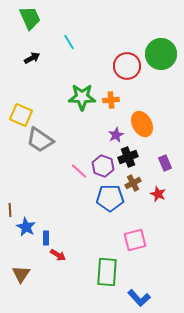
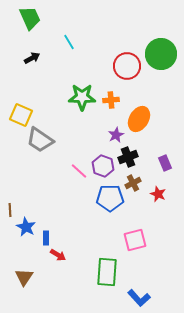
orange ellipse: moved 3 px left, 5 px up; rotated 60 degrees clockwise
brown triangle: moved 3 px right, 3 px down
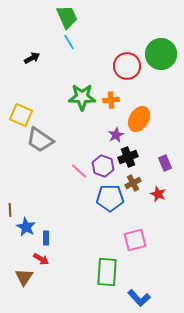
green trapezoid: moved 37 px right, 1 px up
red arrow: moved 17 px left, 4 px down
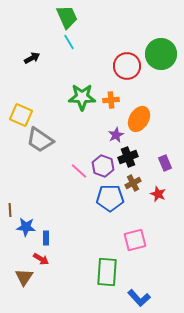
blue star: rotated 24 degrees counterclockwise
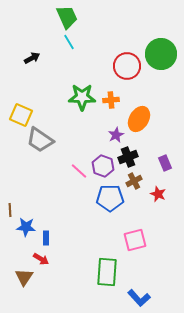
brown cross: moved 1 px right, 2 px up
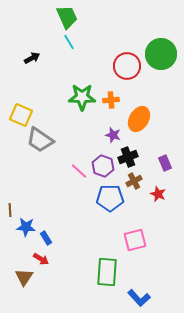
purple star: moved 3 px left; rotated 28 degrees counterclockwise
blue rectangle: rotated 32 degrees counterclockwise
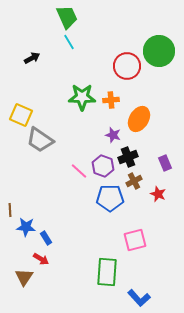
green circle: moved 2 px left, 3 px up
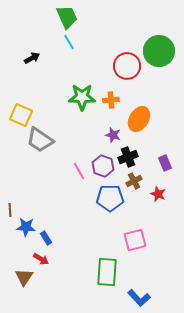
pink line: rotated 18 degrees clockwise
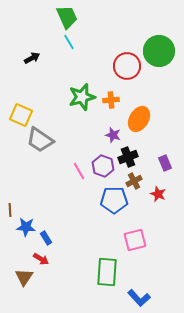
green star: rotated 16 degrees counterclockwise
blue pentagon: moved 4 px right, 2 px down
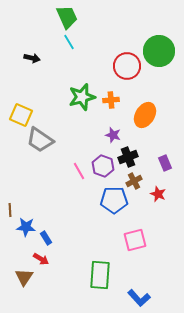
black arrow: rotated 42 degrees clockwise
orange ellipse: moved 6 px right, 4 px up
green rectangle: moved 7 px left, 3 px down
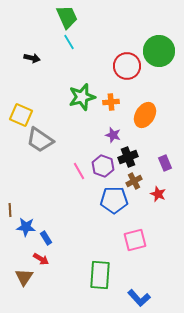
orange cross: moved 2 px down
